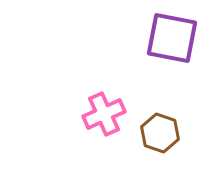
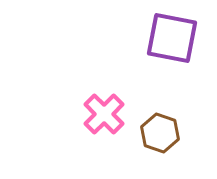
pink cross: rotated 21 degrees counterclockwise
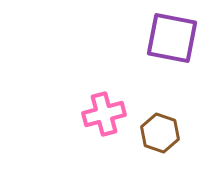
pink cross: rotated 30 degrees clockwise
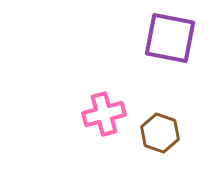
purple square: moved 2 px left
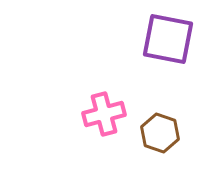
purple square: moved 2 px left, 1 px down
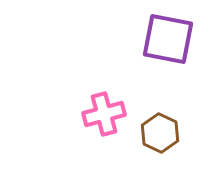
brown hexagon: rotated 6 degrees clockwise
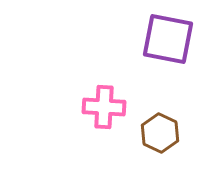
pink cross: moved 7 px up; rotated 18 degrees clockwise
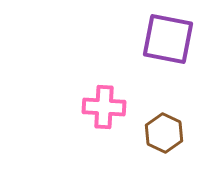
brown hexagon: moved 4 px right
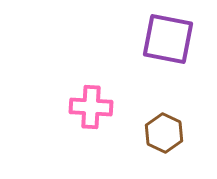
pink cross: moved 13 px left
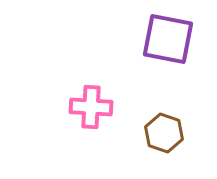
brown hexagon: rotated 6 degrees counterclockwise
